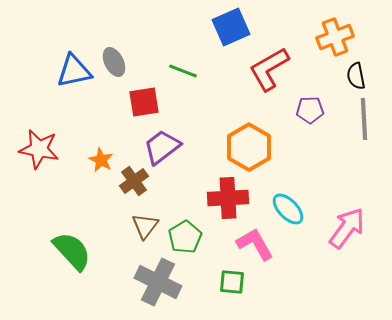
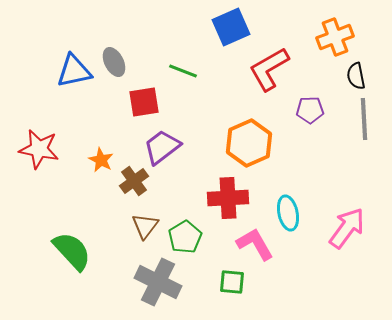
orange hexagon: moved 4 px up; rotated 6 degrees clockwise
cyan ellipse: moved 4 px down; rotated 32 degrees clockwise
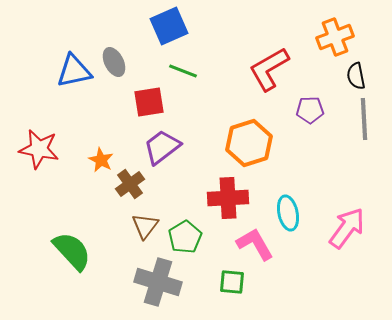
blue square: moved 62 px left, 1 px up
red square: moved 5 px right
orange hexagon: rotated 6 degrees clockwise
brown cross: moved 4 px left, 3 px down
gray cross: rotated 9 degrees counterclockwise
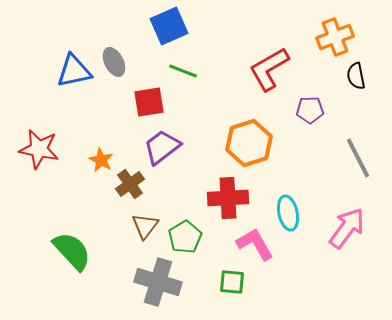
gray line: moved 6 px left, 39 px down; rotated 24 degrees counterclockwise
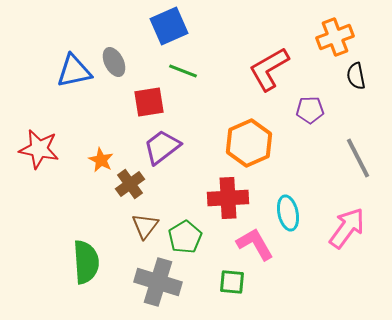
orange hexagon: rotated 6 degrees counterclockwise
green semicircle: moved 14 px right, 11 px down; rotated 39 degrees clockwise
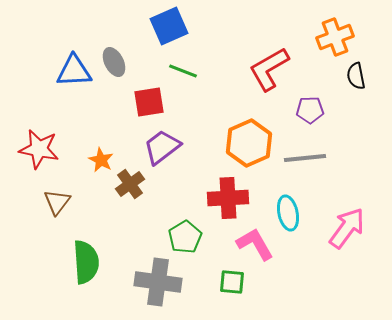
blue triangle: rotated 9 degrees clockwise
gray line: moved 53 px left; rotated 69 degrees counterclockwise
brown triangle: moved 88 px left, 24 px up
gray cross: rotated 9 degrees counterclockwise
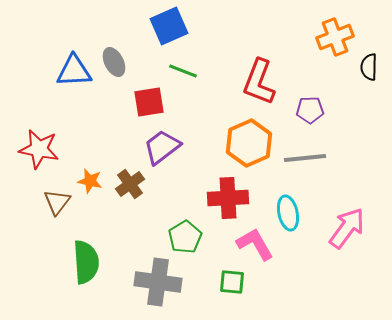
red L-shape: moved 10 px left, 13 px down; rotated 39 degrees counterclockwise
black semicircle: moved 13 px right, 9 px up; rotated 12 degrees clockwise
orange star: moved 11 px left, 21 px down; rotated 15 degrees counterclockwise
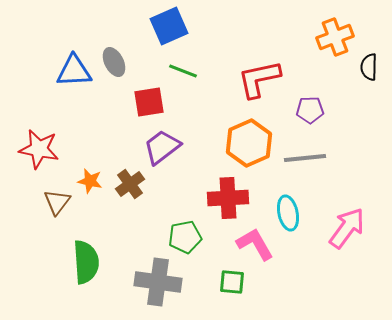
red L-shape: moved 3 px up; rotated 57 degrees clockwise
green pentagon: rotated 20 degrees clockwise
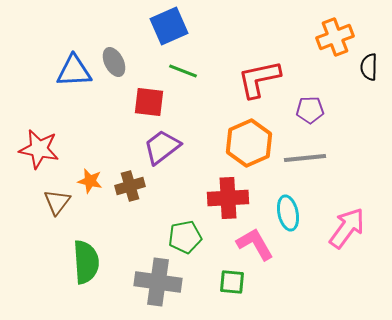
red square: rotated 16 degrees clockwise
brown cross: moved 2 px down; rotated 20 degrees clockwise
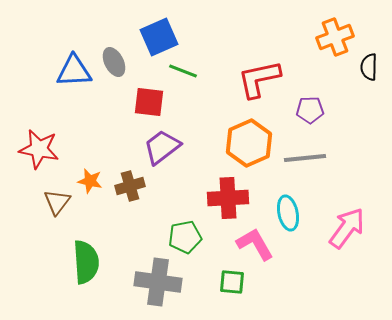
blue square: moved 10 px left, 11 px down
